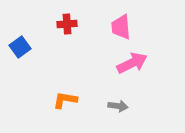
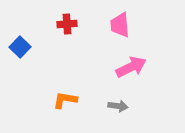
pink trapezoid: moved 1 px left, 2 px up
blue square: rotated 10 degrees counterclockwise
pink arrow: moved 1 px left, 4 px down
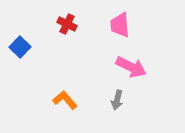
red cross: rotated 30 degrees clockwise
pink arrow: rotated 52 degrees clockwise
orange L-shape: rotated 40 degrees clockwise
gray arrow: moved 1 px left, 6 px up; rotated 96 degrees clockwise
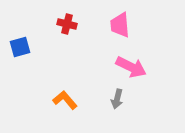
red cross: rotated 12 degrees counterclockwise
blue square: rotated 30 degrees clockwise
gray arrow: moved 1 px up
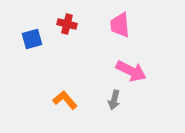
blue square: moved 12 px right, 8 px up
pink arrow: moved 4 px down
gray arrow: moved 3 px left, 1 px down
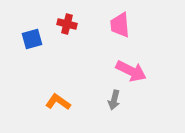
orange L-shape: moved 7 px left, 2 px down; rotated 15 degrees counterclockwise
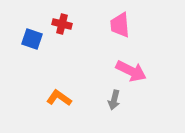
red cross: moved 5 px left
blue square: rotated 35 degrees clockwise
orange L-shape: moved 1 px right, 4 px up
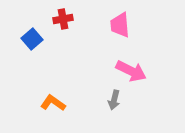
red cross: moved 1 px right, 5 px up; rotated 24 degrees counterclockwise
blue square: rotated 30 degrees clockwise
orange L-shape: moved 6 px left, 5 px down
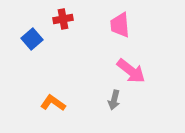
pink arrow: rotated 12 degrees clockwise
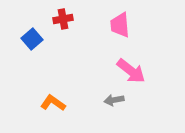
gray arrow: rotated 66 degrees clockwise
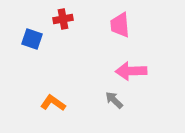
blue square: rotated 30 degrees counterclockwise
pink arrow: rotated 140 degrees clockwise
gray arrow: rotated 54 degrees clockwise
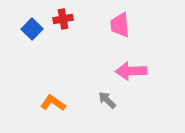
blue square: moved 10 px up; rotated 25 degrees clockwise
gray arrow: moved 7 px left
